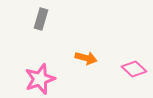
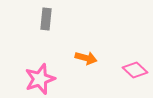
gray rectangle: moved 5 px right; rotated 10 degrees counterclockwise
pink diamond: moved 1 px right, 1 px down
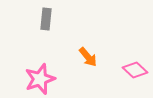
orange arrow: moved 2 px right, 1 px up; rotated 35 degrees clockwise
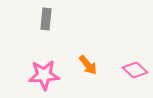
orange arrow: moved 8 px down
pink star: moved 4 px right, 4 px up; rotated 16 degrees clockwise
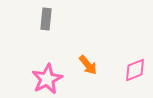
pink diamond: rotated 65 degrees counterclockwise
pink star: moved 3 px right, 4 px down; rotated 24 degrees counterclockwise
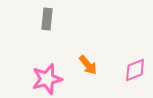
gray rectangle: moved 1 px right
pink star: rotated 12 degrees clockwise
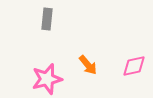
pink diamond: moved 1 px left, 4 px up; rotated 10 degrees clockwise
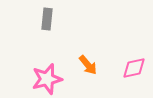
pink diamond: moved 2 px down
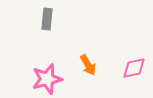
orange arrow: rotated 10 degrees clockwise
